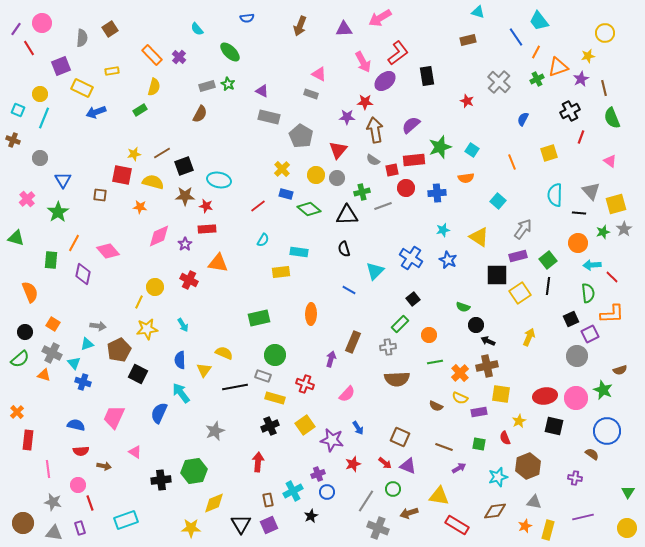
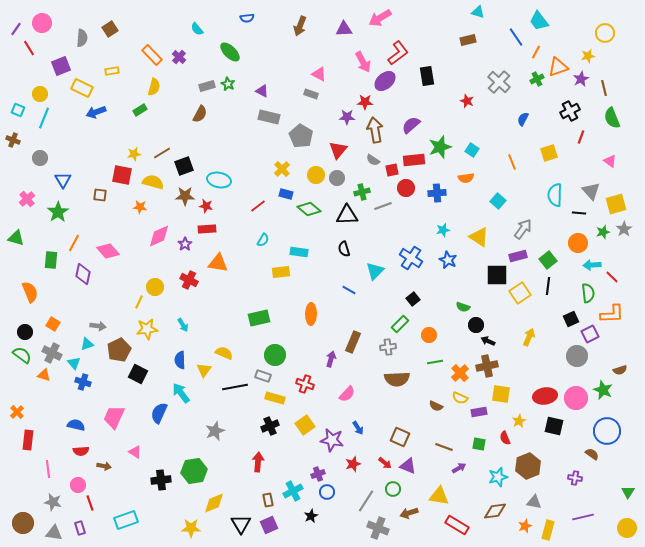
green semicircle at (20, 359): moved 2 px right, 4 px up; rotated 102 degrees counterclockwise
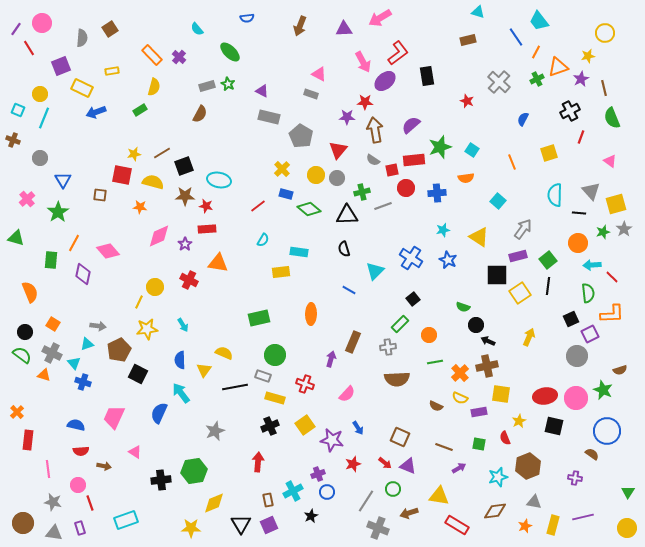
yellow rectangle at (548, 530): moved 5 px right, 5 px up
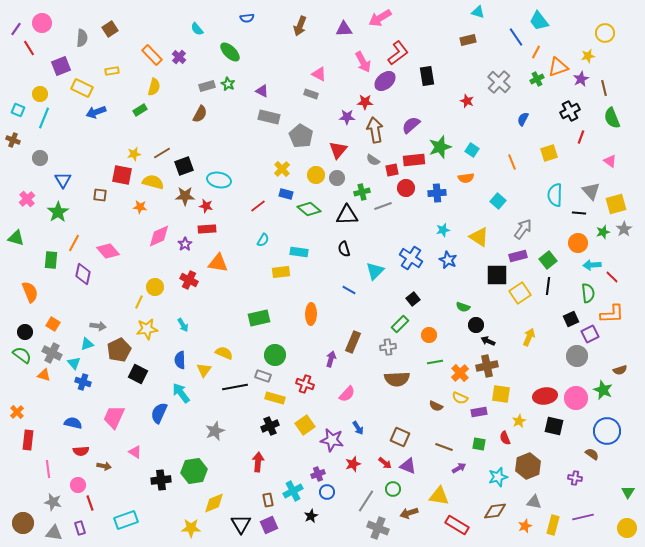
blue semicircle at (76, 425): moved 3 px left, 2 px up
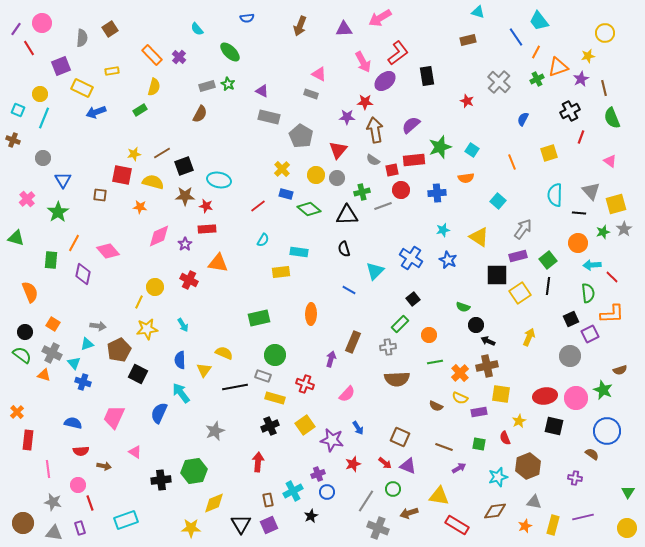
gray circle at (40, 158): moved 3 px right
red circle at (406, 188): moved 5 px left, 2 px down
gray circle at (577, 356): moved 7 px left
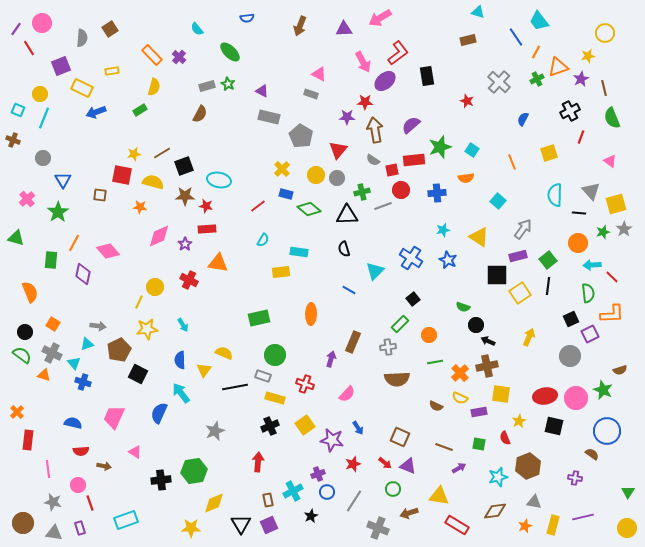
gray line at (366, 501): moved 12 px left
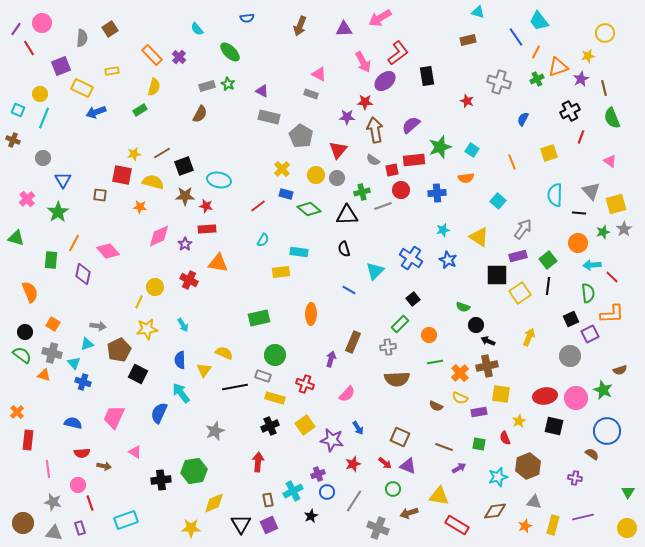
gray cross at (499, 82): rotated 25 degrees counterclockwise
gray cross at (52, 353): rotated 12 degrees counterclockwise
red semicircle at (81, 451): moved 1 px right, 2 px down
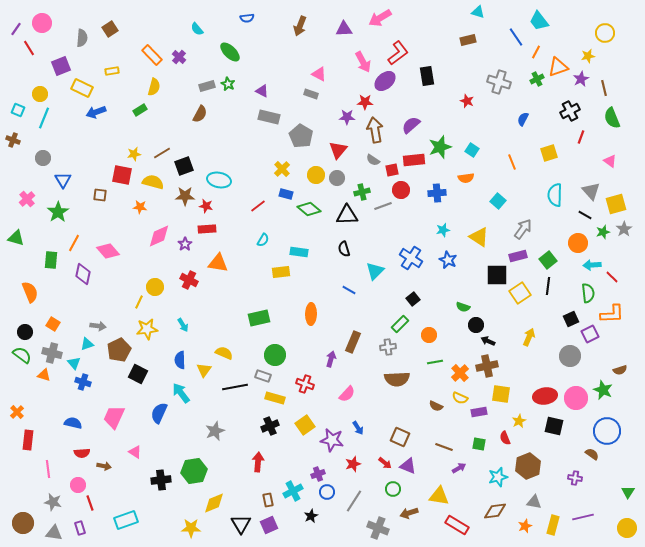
black line at (579, 213): moved 6 px right, 2 px down; rotated 24 degrees clockwise
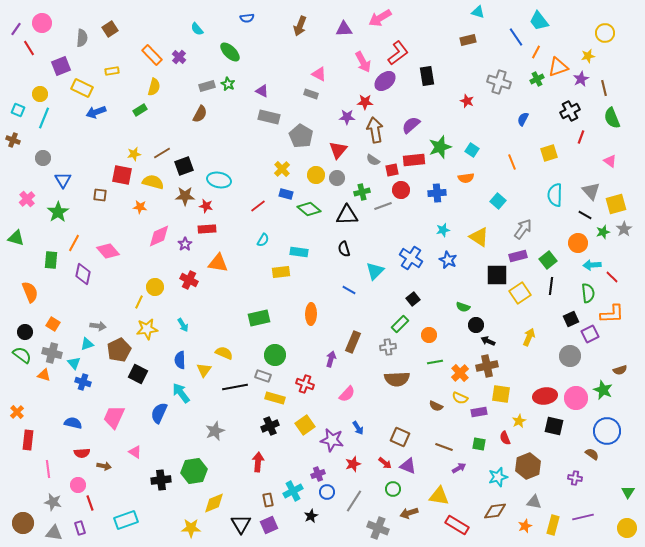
black line at (548, 286): moved 3 px right
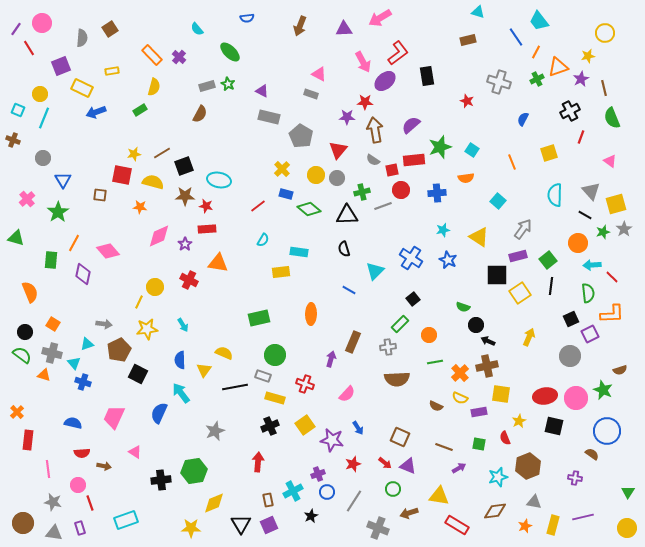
gray arrow at (98, 326): moved 6 px right, 2 px up
